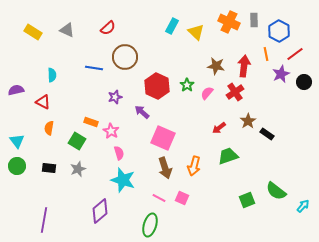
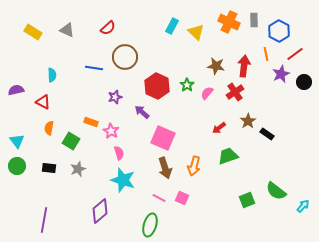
green square at (77, 141): moved 6 px left
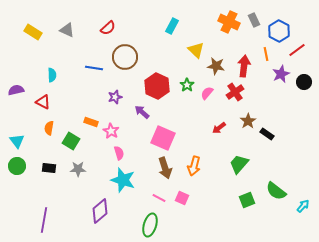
gray rectangle at (254, 20): rotated 24 degrees counterclockwise
yellow triangle at (196, 32): moved 18 px down
red line at (295, 54): moved 2 px right, 4 px up
green trapezoid at (228, 156): moved 11 px right, 8 px down; rotated 30 degrees counterclockwise
gray star at (78, 169): rotated 21 degrees clockwise
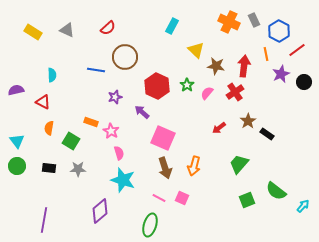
blue line at (94, 68): moved 2 px right, 2 px down
